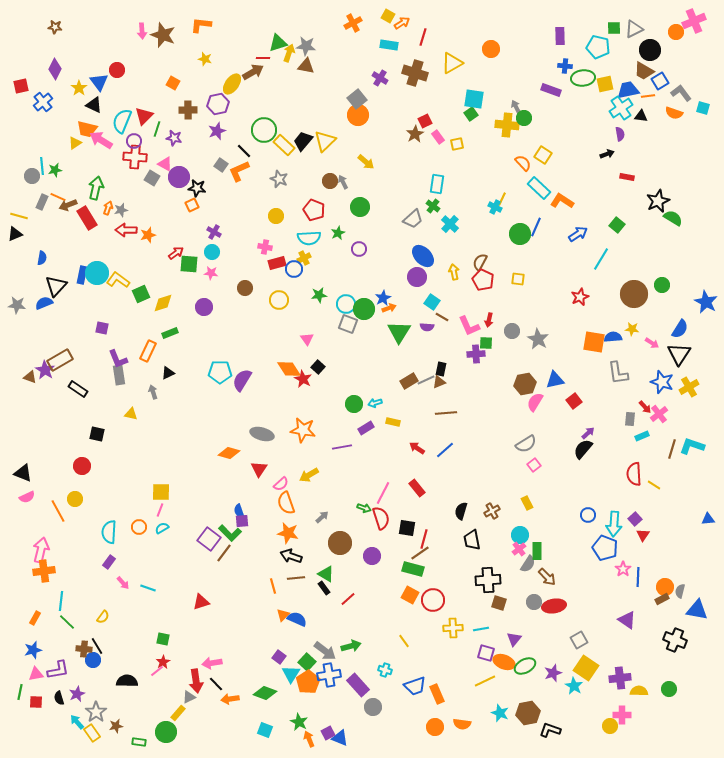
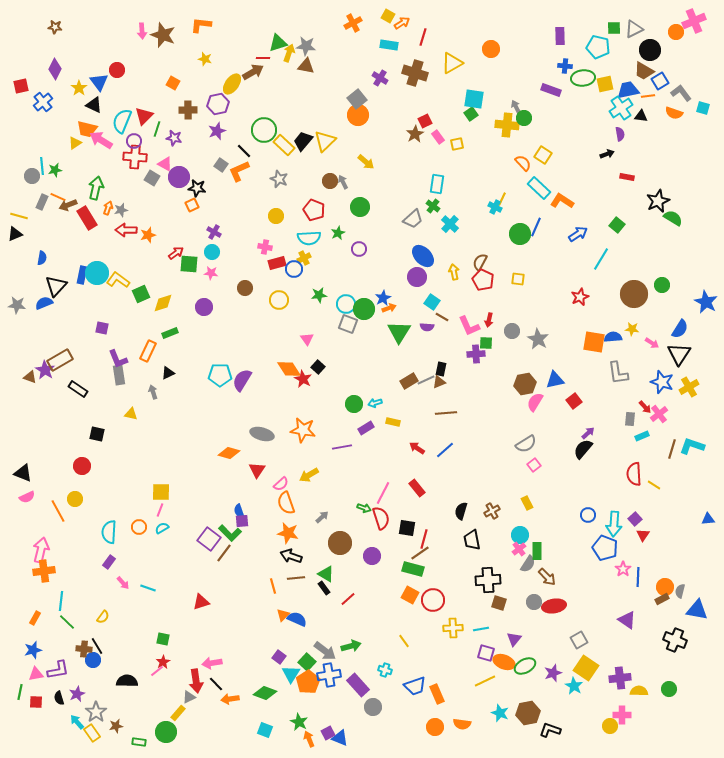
cyan pentagon at (220, 372): moved 3 px down
red triangle at (259, 469): moved 2 px left, 1 px down
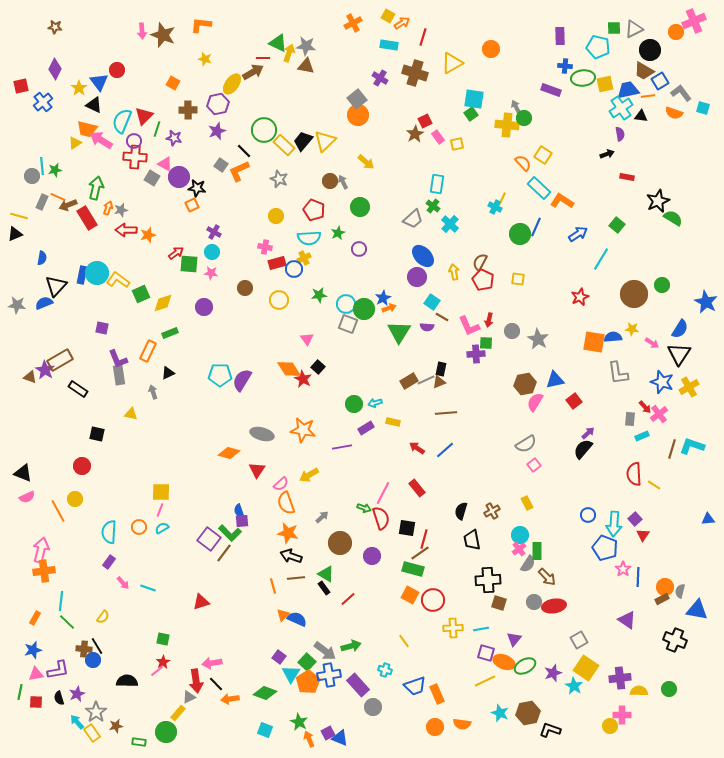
green triangle at (278, 43): rotated 42 degrees clockwise
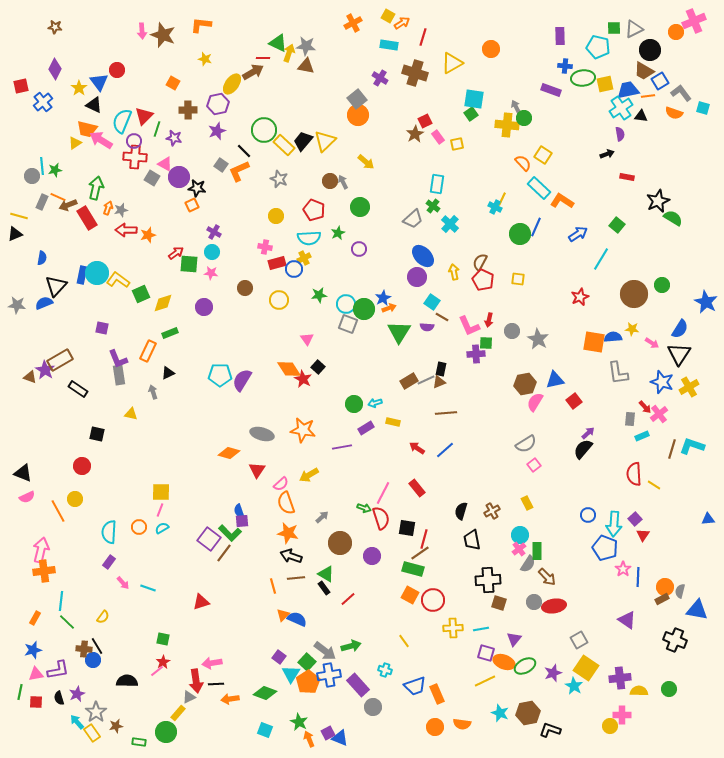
black line at (216, 684): rotated 49 degrees counterclockwise
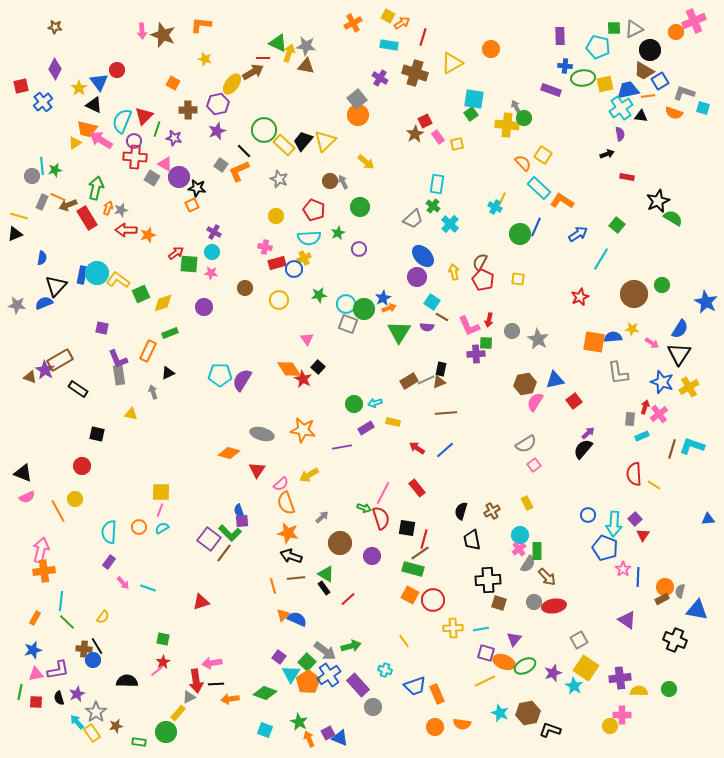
gray L-shape at (681, 93): moved 3 px right; rotated 35 degrees counterclockwise
red arrow at (645, 407): rotated 120 degrees counterclockwise
blue cross at (329, 675): rotated 25 degrees counterclockwise
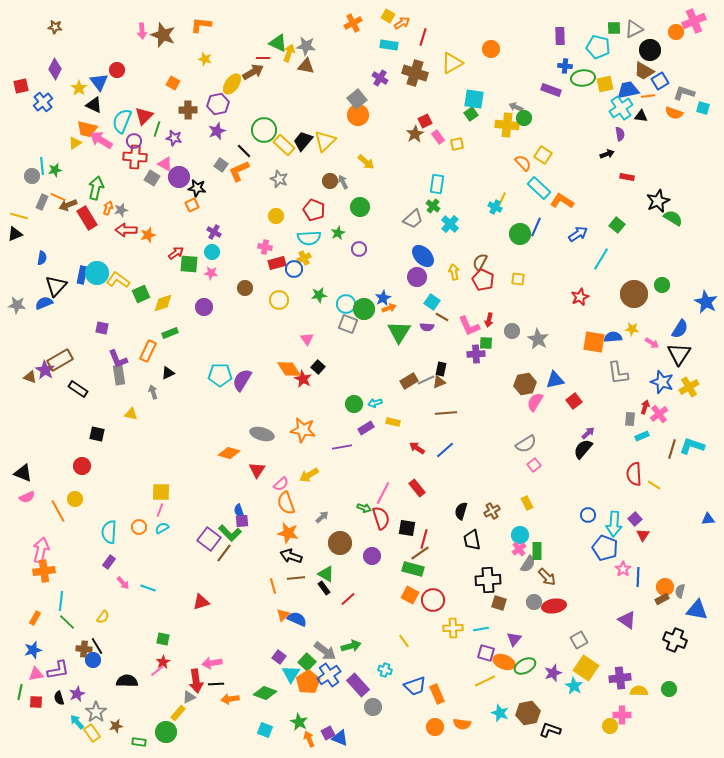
gray arrow at (516, 107): rotated 40 degrees counterclockwise
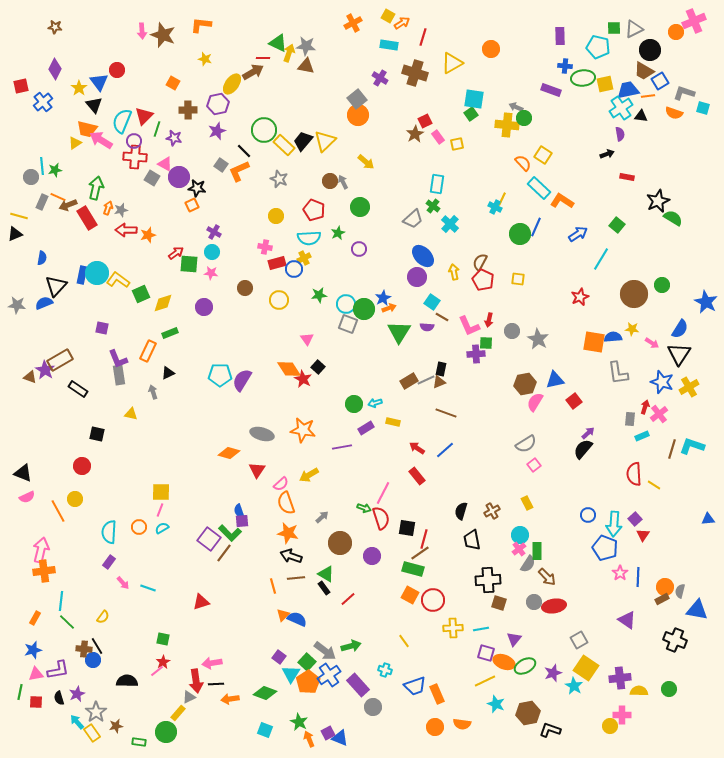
black triangle at (94, 105): rotated 24 degrees clockwise
gray circle at (32, 176): moved 1 px left, 1 px down
brown line at (446, 413): rotated 25 degrees clockwise
red rectangle at (417, 488): moved 12 px up
pink star at (623, 569): moved 3 px left, 4 px down
cyan star at (500, 713): moved 4 px left, 9 px up
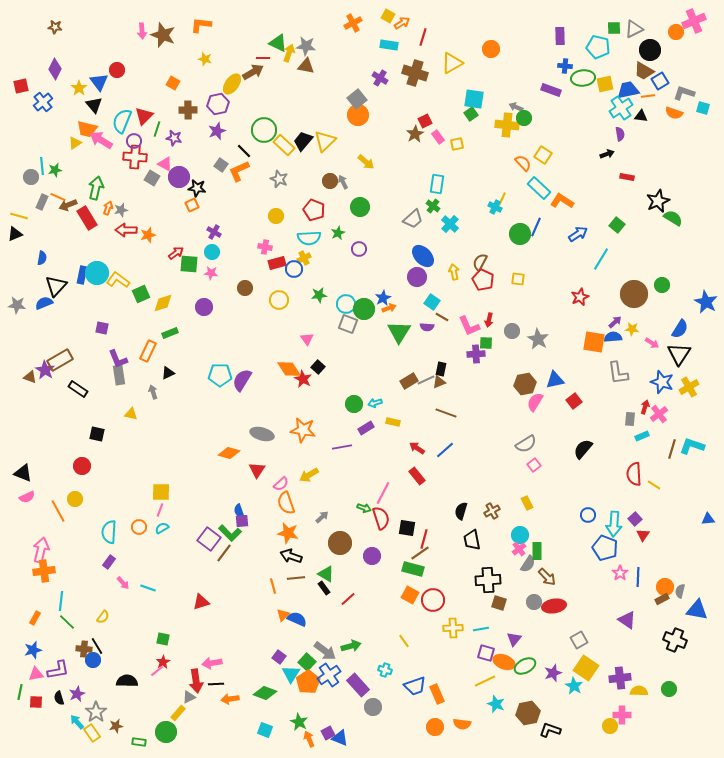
purple arrow at (588, 433): moved 27 px right, 111 px up
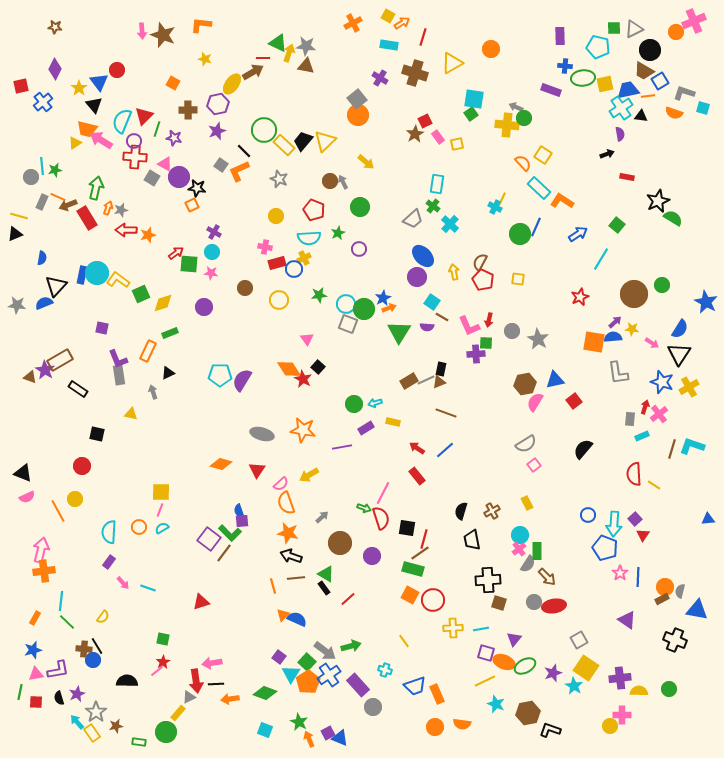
orange diamond at (229, 453): moved 8 px left, 11 px down
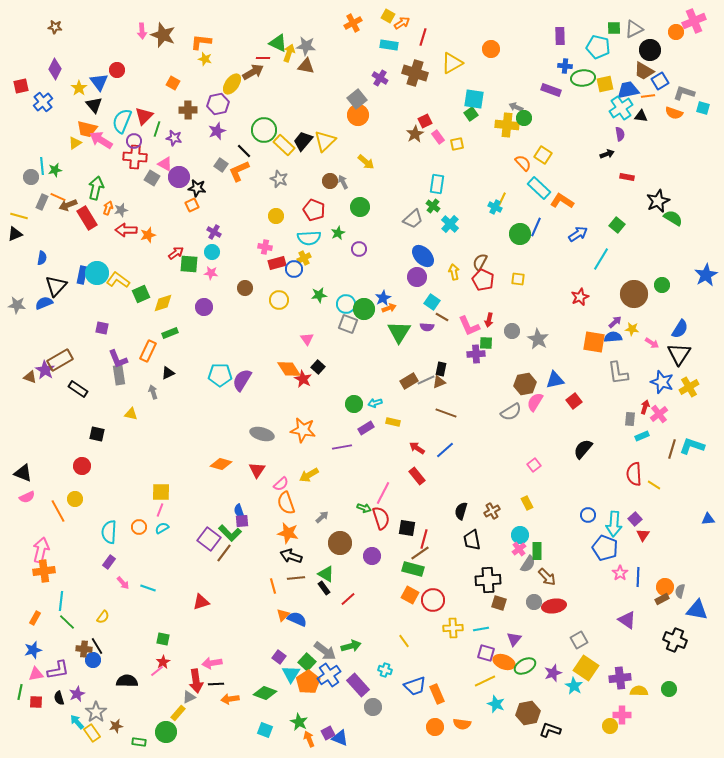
orange L-shape at (201, 25): moved 17 px down
blue star at (706, 302): moved 27 px up; rotated 15 degrees clockwise
gray semicircle at (526, 444): moved 15 px left, 32 px up
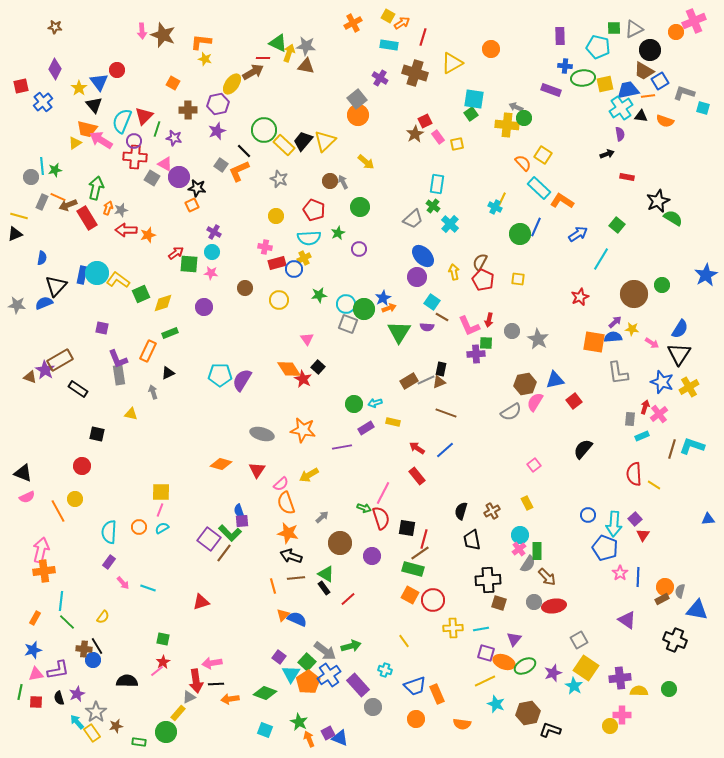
orange semicircle at (674, 113): moved 9 px left, 8 px down
orange circle at (435, 727): moved 19 px left, 8 px up
